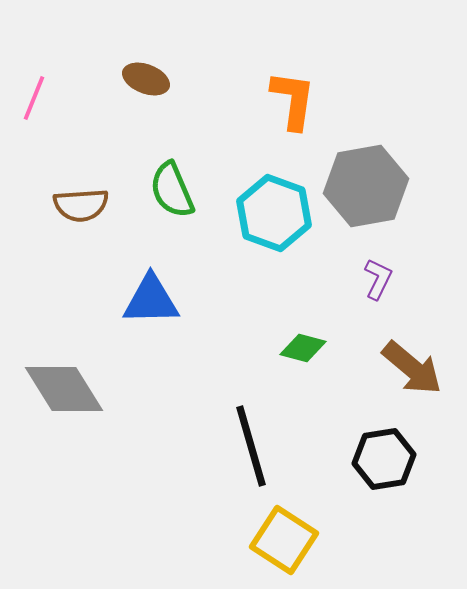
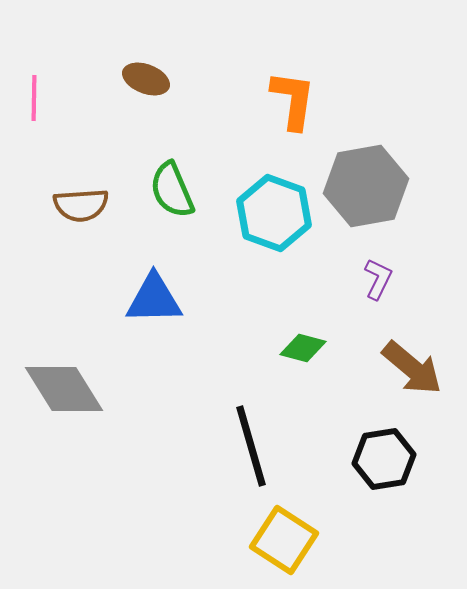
pink line: rotated 21 degrees counterclockwise
blue triangle: moved 3 px right, 1 px up
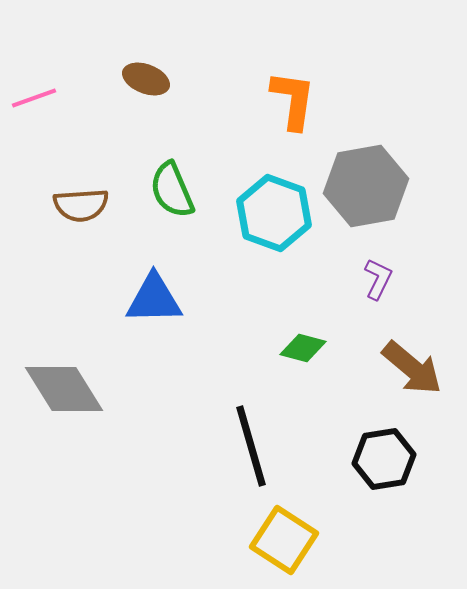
pink line: rotated 69 degrees clockwise
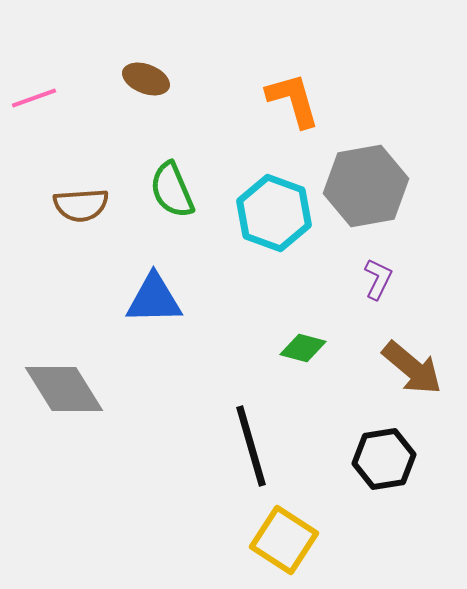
orange L-shape: rotated 24 degrees counterclockwise
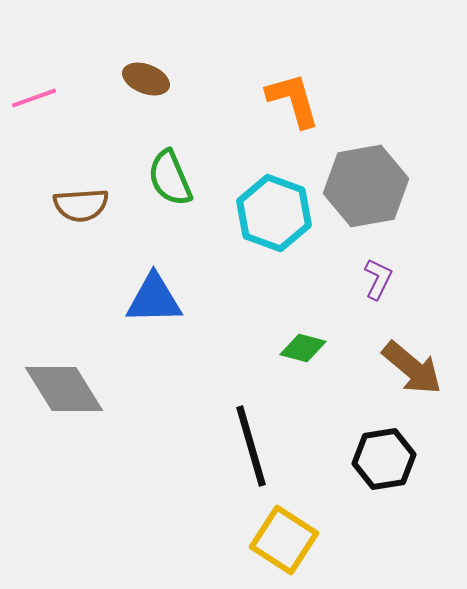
green semicircle: moved 2 px left, 12 px up
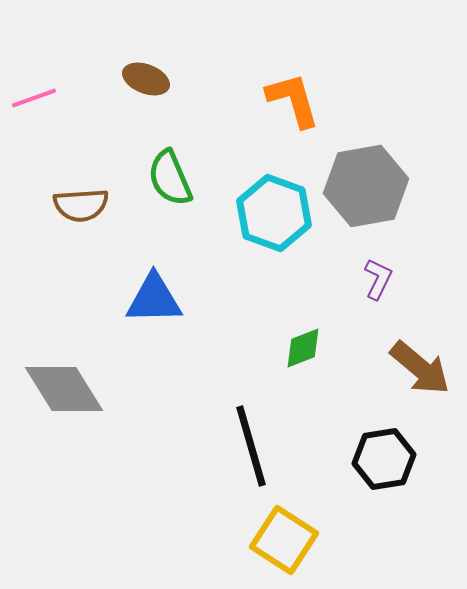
green diamond: rotated 36 degrees counterclockwise
brown arrow: moved 8 px right
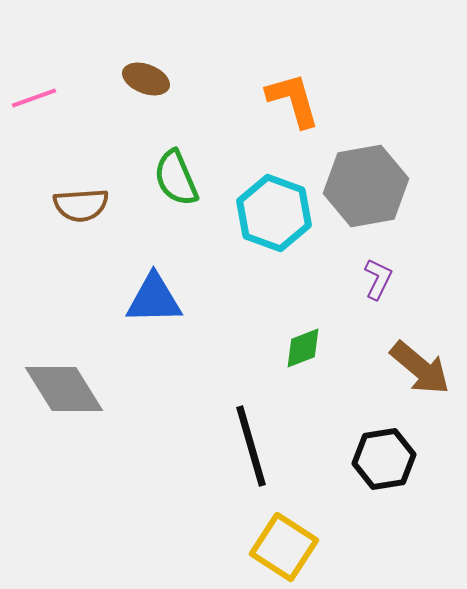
green semicircle: moved 6 px right
yellow square: moved 7 px down
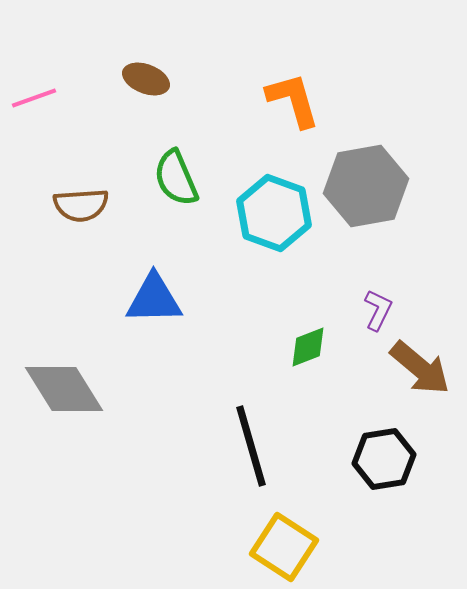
purple L-shape: moved 31 px down
green diamond: moved 5 px right, 1 px up
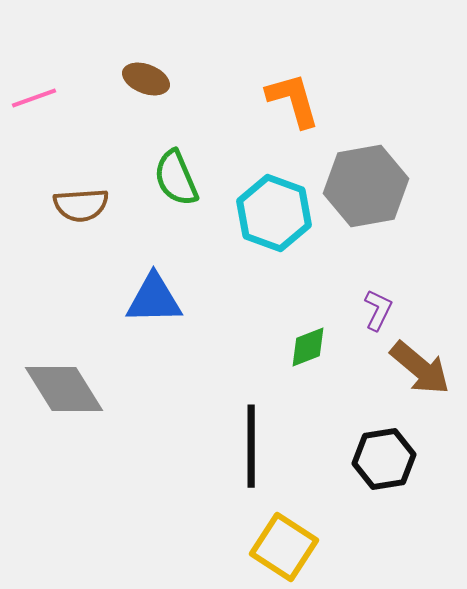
black line: rotated 16 degrees clockwise
